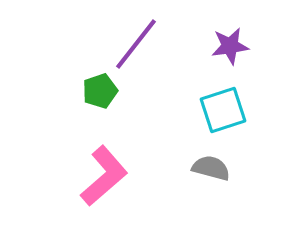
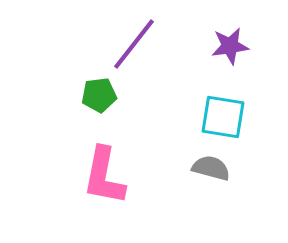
purple line: moved 2 px left
green pentagon: moved 1 px left, 4 px down; rotated 12 degrees clockwise
cyan square: moved 7 px down; rotated 27 degrees clockwise
pink L-shape: rotated 142 degrees clockwise
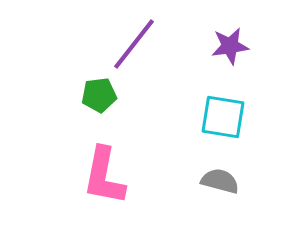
gray semicircle: moved 9 px right, 13 px down
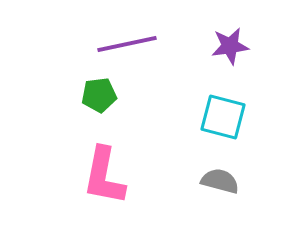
purple line: moved 7 px left; rotated 40 degrees clockwise
cyan square: rotated 6 degrees clockwise
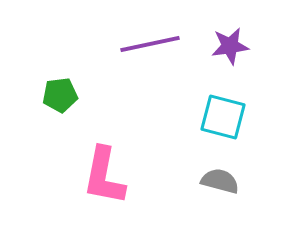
purple line: moved 23 px right
green pentagon: moved 39 px left
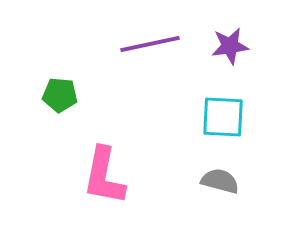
green pentagon: rotated 12 degrees clockwise
cyan square: rotated 12 degrees counterclockwise
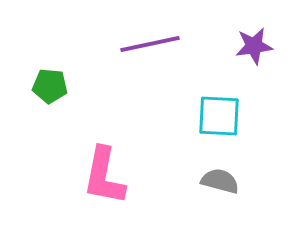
purple star: moved 24 px right
green pentagon: moved 10 px left, 9 px up
cyan square: moved 4 px left, 1 px up
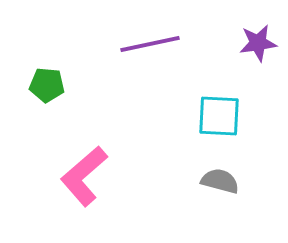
purple star: moved 4 px right, 3 px up
green pentagon: moved 3 px left, 1 px up
pink L-shape: moved 20 px left; rotated 38 degrees clockwise
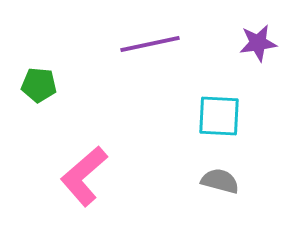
green pentagon: moved 8 px left
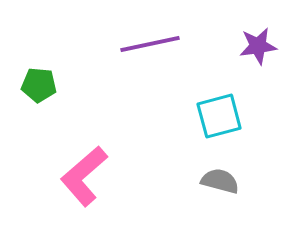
purple star: moved 3 px down
cyan square: rotated 18 degrees counterclockwise
